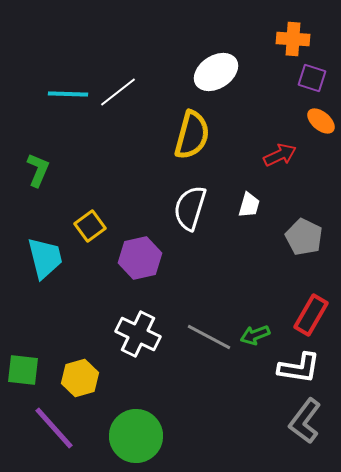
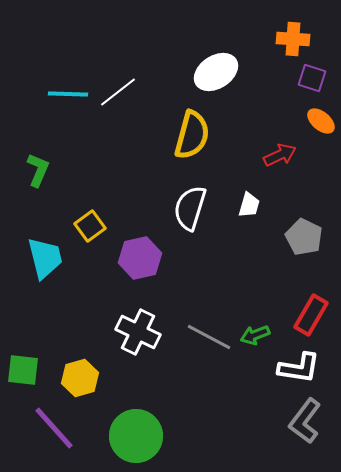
white cross: moved 2 px up
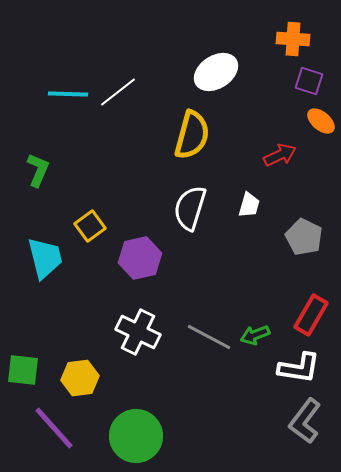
purple square: moved 3 px left, 3 px down
yellow hexagon: rotated 9 degrees clockwise
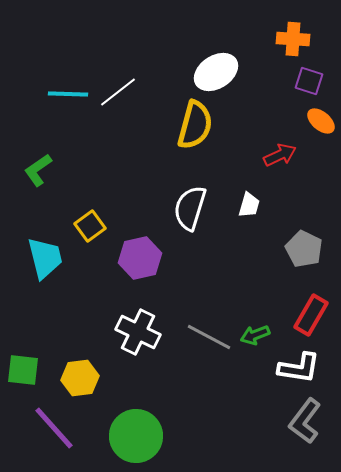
yellow semicircle: moved 3 px right, 10 px up
green L-shape: rotated 148 degrees counterclockwise
gray pentagon: moved 12 px down
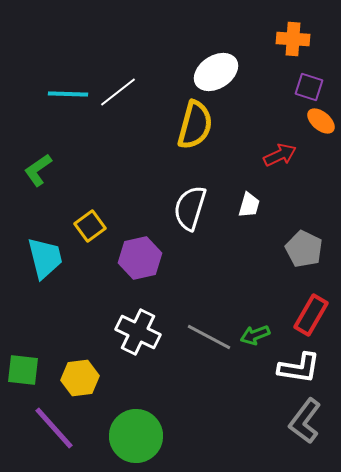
purple square: moved 6 px down
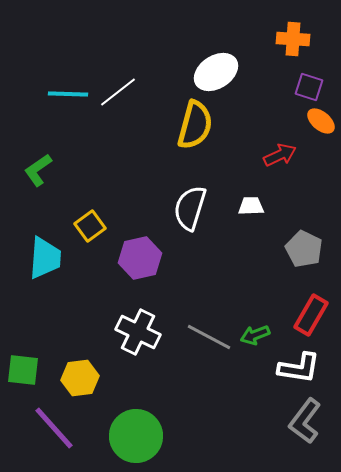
white trapezoid: moved 2 px right, 1 px down; rotated 108 degrees counterclockwise
cyan trapezoid: rotated 18 degrees clockwise
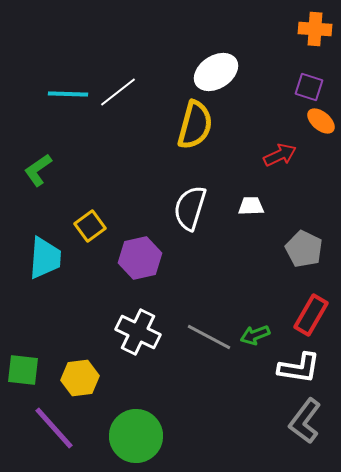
orange cross: moved 22 px right, 10 px up
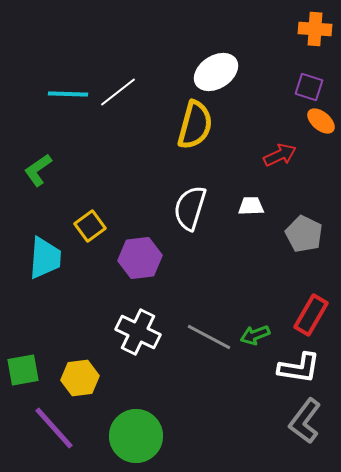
gray pentagon: moved 15 px up
purple hexagon: rotated 6 degrees clockwise
green square: rotated 16 degrees counterclockwise
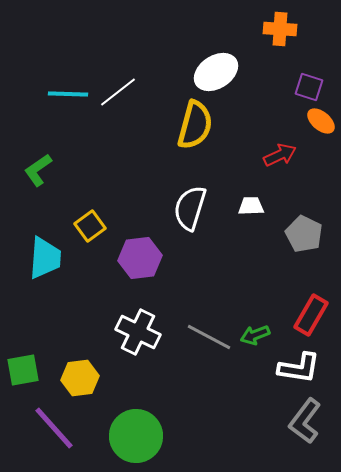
orange cross: moved 35 px left
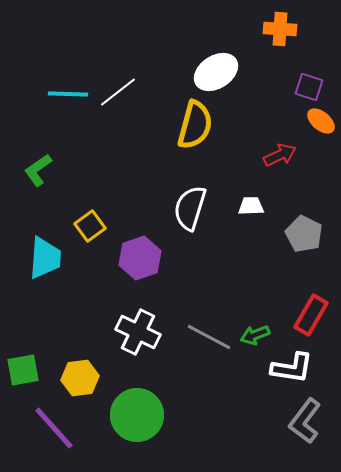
purple hexagon: rotated 12 degrees counterclockwise
white L-shape: moved 7 px left
green circle: moved 1 px right, 21 px up
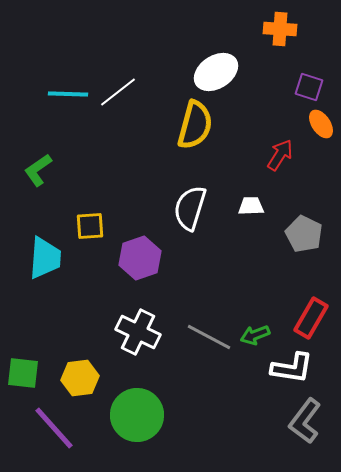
orange ellipse: moved 3 px down; rotated 16 degrees clockwise
red arrow: rotated 32 degrees counterclockwise
yellow square: rotated 32 degrees clockwise
red rectangle: moved 3 px down
green square: moved 3 px down; rotated 16 degrees clockwise
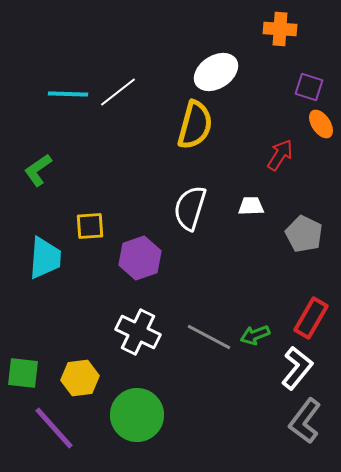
white L-shape: moved 5 px right; rotated 60 degrees counterclockwise
